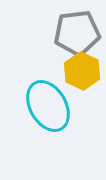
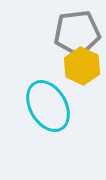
yellow hexagon: moved 5 px up
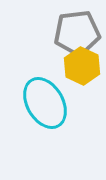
cyan ellipse: moved 3 px left, 3 px up
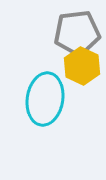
cyan ellipse: moved 4 px up; rotated 39 degrees clockwise
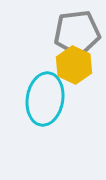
yellow hexagon: moved 8 px left, 1 px up
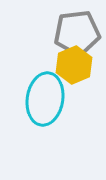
yellow hexagon: rotated 12 degrees clockwise
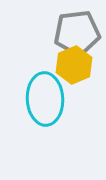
cyan ellipse: rotated 12 degrees counterclockwise
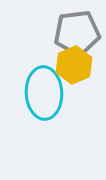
cyan ellipse: moved 1 px left, 6 px up
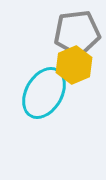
cyan ellipse: rotated 33 degrees clockwise
